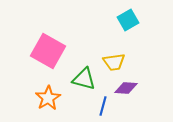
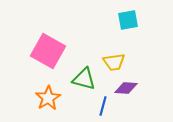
cyan square: rotated 20 degrees clockwise
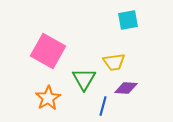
green triangle: rotated 45 degrees clockwise
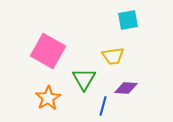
yellow trapezoid: moved 1 px left, 6 px up
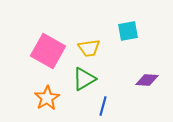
cyan square: moved 11 px down
yellow trapezoid: moved 24 px left, 8 px up
green triangle: rotated 30 degrees clockwise
purple diamond: moved 21 px right, 8 px up
orange star: moved 1 px left
